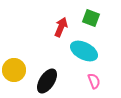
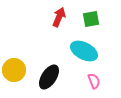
green square: moved 1 px down; rotated 30 degrees counterclockwise
red arrow: moved 2 px left, 10 px up
black ellipse: moved 2 px right, 4 px up
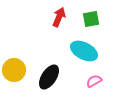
pink semicircle: rotated 98 degrees counterclockwise
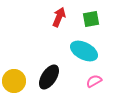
yellow circle: moved 11 px down
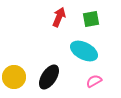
yellow circle: moved 4 px up
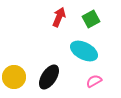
green square: rotated 18 degrees counterclockwise
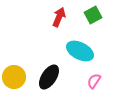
green square: moved 2 px right, 4 px up
cyan ellipse: moved 4 px left
pink semicircle: rotated 28 degrees counterclockwise
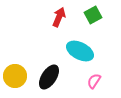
yellow circle: moved 1 px right, 1 px up
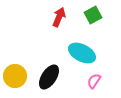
cyan ellipse: moved 2 px right, 2 px down
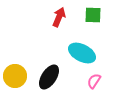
green square: rotated 30 degrees clockwise
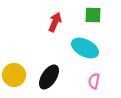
red arrow: moved 4 px left, 5 px down
cyan ellipse: moved 3 px right, 5 px up
yellow circle: moved 1 px left, 1 px up
pink semicircle: rotated 21 degrees counterclockwise
